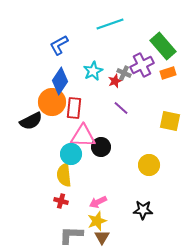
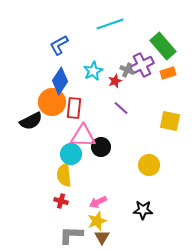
gray cross: moved 3 px right, 3 px up
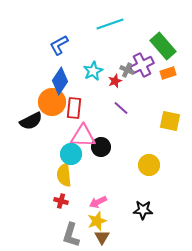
gray L-shape: rotated 75 degrees counterclockwise
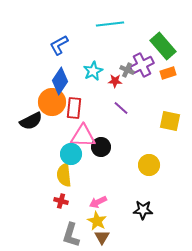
cyan line: rotated 12 degrees clockwise
red star: rotated 24 degrees clockwise
yellow star: rotated 24 degrees counterclockwise
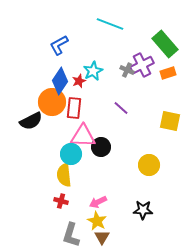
cyan line: rotated 28 degrees clockwise
green rectangle: moved 2 px right, 2 px up
red star: moved 36 px left; rotated 24 degrees counterclockwise
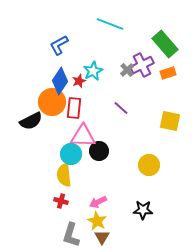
gray cross: rotated 24 degrees clockwise
black circle: moved 2 px left, 4 px down
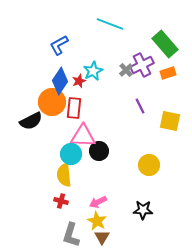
gray cross: moved 1 px left
purple line: moved 19 px right, 2 px up; rotated 21 degrees clockwise
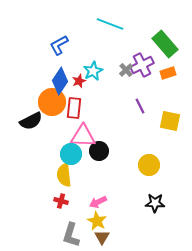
black star: moved 12 px right, 7 px up
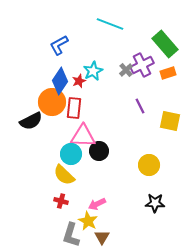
yellow semicircle: rotated 40 degrees counterclockwise
pink arrow: moved 1 px left, 2 px down
yellow star: moved 9 px left
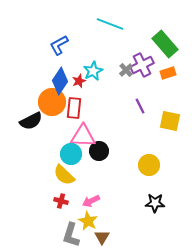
pink arrow: moved 6 px left, 3 px up
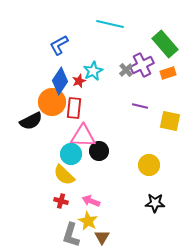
cyan line: rotated 8 degrees counterclockwise
purple line: rotated 49 degrees counterclockwise
pink arrow: rotated 48 degrees clockwise
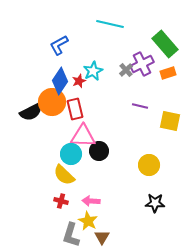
purple cross: moved 1 px up
red rectangle: moved 1 px right, 1 px down; rotated 20 degrees counterclockwise
black semicircle: moved 9 px up
pink arrow: rotated 18 degrees counterclockwise
